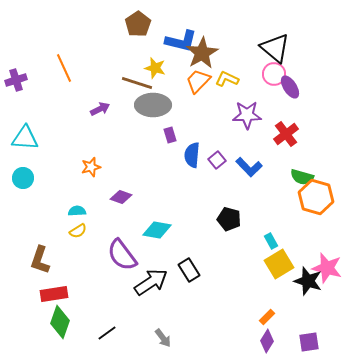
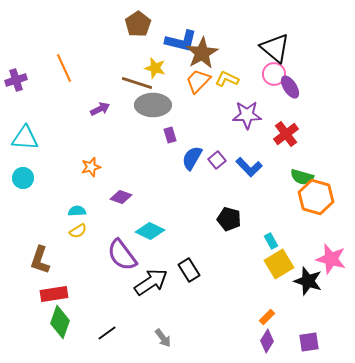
blue semicircle at (192, 155): moved 3 px down; rotated 25 degrees clockwise
cyan diamond at (157, 230): moved 7 px left, 1 px down; rotated 16 degrees clockwise
pink star at (327, 268): moved 4 px right, 9 px up
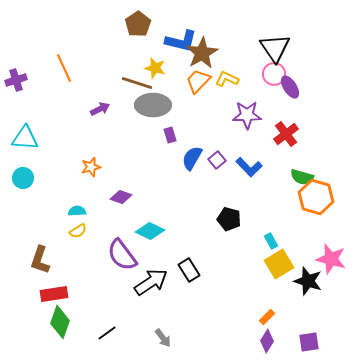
black triangle at (275, 48): rotated 16 degrees clockwise
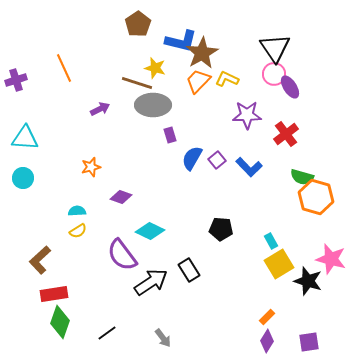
black pentagon at (229, 219): moved 8 px left, 10 px down; rotated 10 degrees counterclockwise
brown L-shape at (40, 260): rotated 28 degrees clockwise
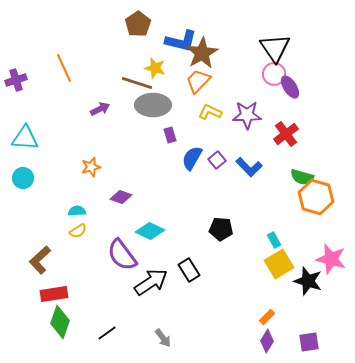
yellow L-shape at (227, 79): moved 17 px left, 33 px down
cyan rectangle at (271, 241): moved 3 px right, 1 px up
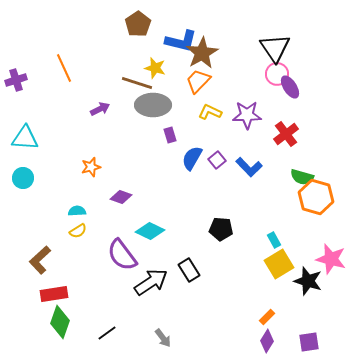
pink circle at (274, 74): moved 3 px right
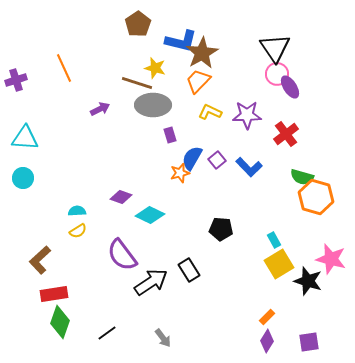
orange star at (91, 167): moved 89 px right, 6 px down
cyan diamond at (150, 231): moved 16 px up
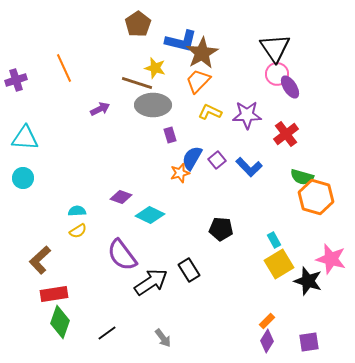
orange rectangle at (267, 317): moved 4 px down
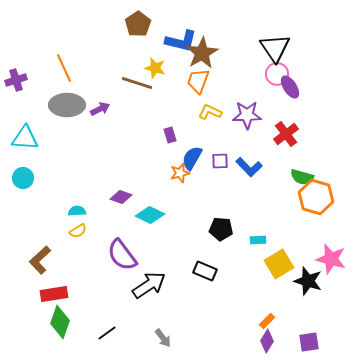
orange trapezoid at (198, 81): rotated 24 degrees counterclockwise
gray ellipse at (153, 105): moved 86 px left
purple square at (217, 160): moved 3 px right, 1 px down; rotated 36 degrees clockwise
cyan rectangle at (274, 240): moved 16 px left; rotated 63 degrees counterclockwise
black rectangle at (189, 270): moved 16 px right, 1 px down; rotated 35 degrees counterclockwise
black arrow at (151, 282): moved 2 px left, 3 px down
